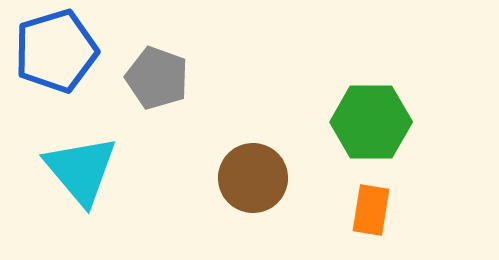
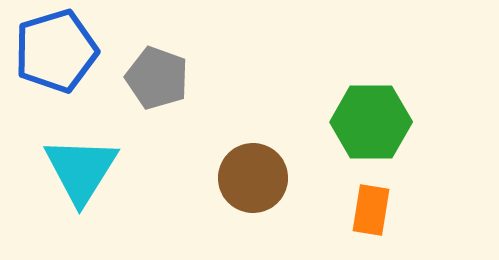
cyan triangle: rotated 12 degrees clockwise
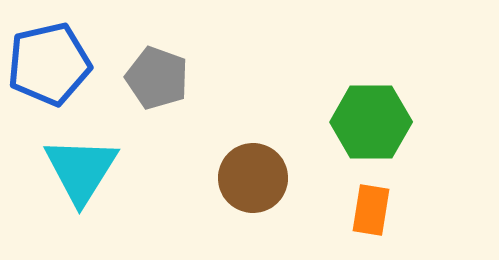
blue pentagon: moved 7 px left, 13 px down; rotated 4 degrees clockwise
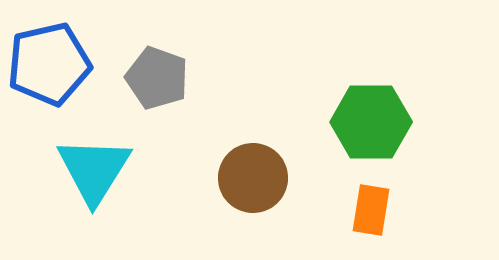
cyan triangle: moved 13 px right
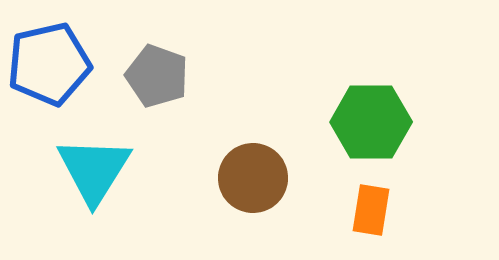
gray pentagon: moved 2 px up
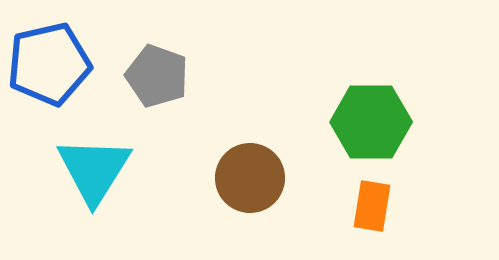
brown circle: moved 3 px left
orange rectangle: moved 1 px right, 4 px up
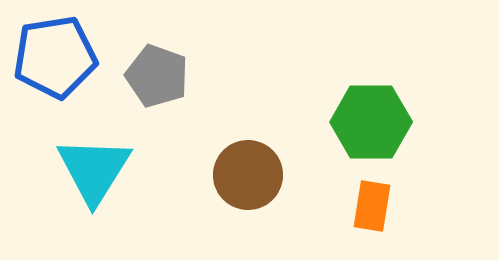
blue pentagon: moved 6 px right, 7 px up; rotated 4 degrees clockwise
brown circle: moved 2 px left, 3 px up
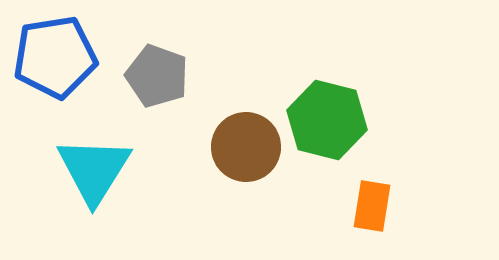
green hexagon: moved 44 px left, 2 px up; rotated 14 degrees clockwise
brown circle: moved 2 px left, 28 px up
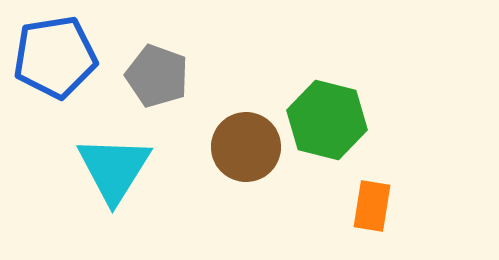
cyan triangle: moved 20 px right, 1 px up
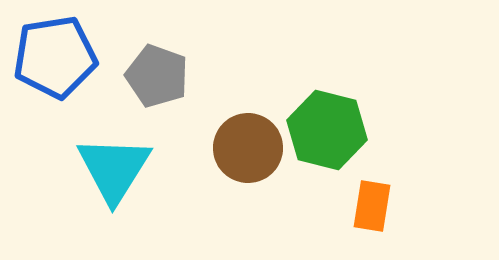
green hexagon: moved 10 px down
brown circle: moved 2 px right, 1 px down
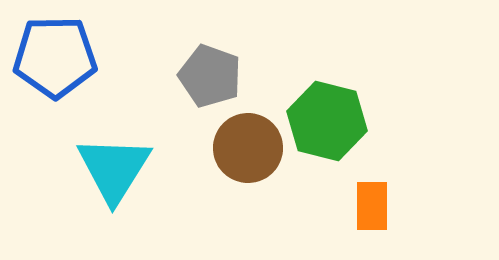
blue pentagon: rotated 8 degrees clockwise
gray pentagon: moved 53 px right
green hexagon: moved 9 px up
orange rectangle: rotated 9 degrees counterclockwise
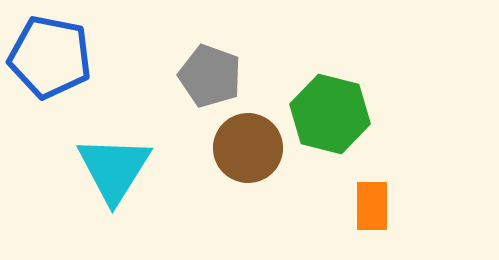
blue pentagon: moved 5 px left; rotated 12 degrees clockwise
green hexagon: moved 3 px right, 7 px up
